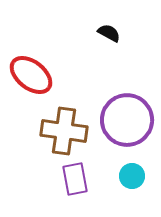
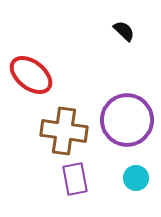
black semicircle: moved 15 px right, 2 px up; rotated 15 degrees clockwise
cyan circle: moved 4 px right, 2 px down
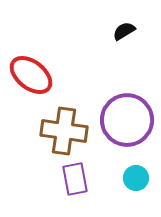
black semicircle: rotated 75 degrees counterclockwise
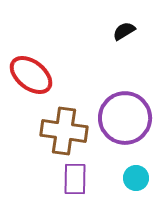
purple circle: moved 2 px left, 2 px up
purple rectangle: rotated 12 degrees clockwise
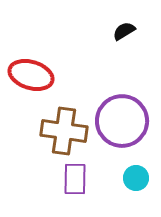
red ellipse: rotated 21 degrees counterclockwise
purple circle: moved 3 px left, 3 px down
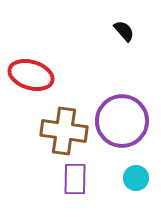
black semicircle: rotated 80 degrees clockwise
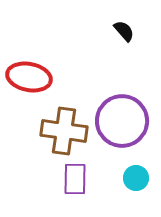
red ellipse: moved 2 px left, 2 px down; rotated 6 degrees counterclockwise
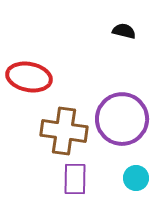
black semicircle: rotated 35 degrees counterclockwise
purple circle: moved 2 px up
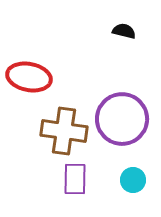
cyan circle: moved 3 px left, 2 px down
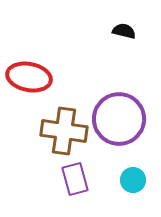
purple circle: moved 3 px left
purple rectangle: rotated 16 degrees counterclockwise
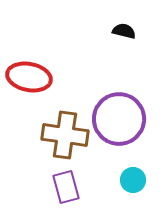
brown cross: moved 1 px right, 4 px down
purple rectangle: moved 9 px left, 8 px down
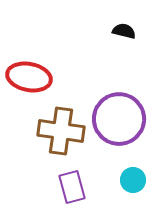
brown cross: moved 4 px left, 4 px up
purple rectangle: moved 6 px right
